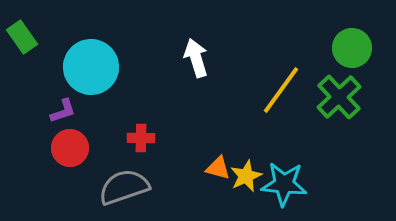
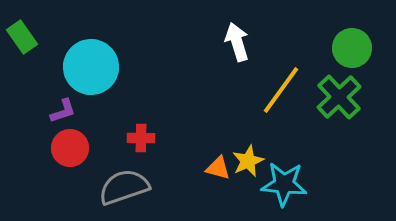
white arrow: moved 41 px right, 16 px up
yellow star: moved 2 px right, 15 px up
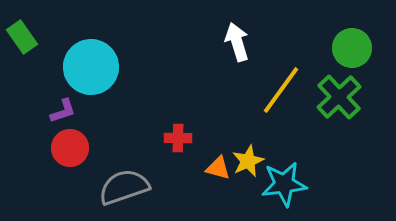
red cross: moved 37 px right
cyan star: rotated 12 degrees counterclockwise
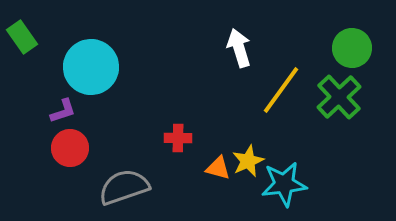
white arrow: moved 2 px right, 6 px down
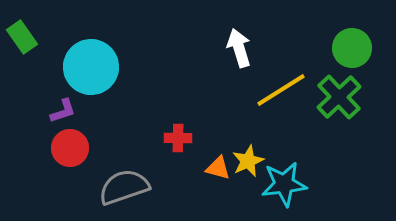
yellow line: rotated 22 degrees clockwise
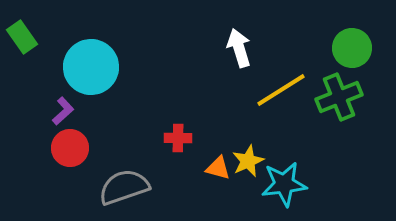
green cross: rotated 21 degrees clockwise
purple L-shape: rotated 24 degrees counterclockwise
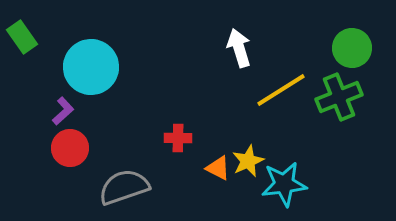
orange triangle: rotated 12 degrees clockwise
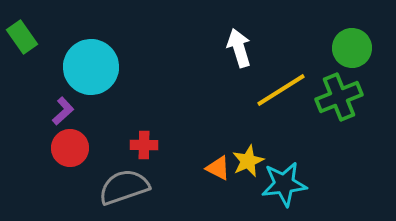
red cross: moved 34 px left, 7 px down
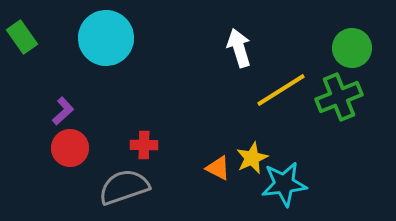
cyan circle: moved 15 px right, 29 px up
yellow star: moved 4 px right, 3 px up
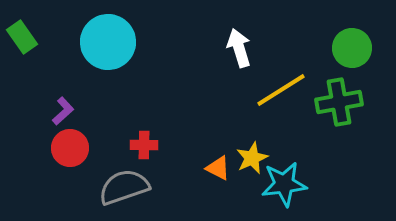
cyan circle: moved 2 px right, 4 px down
green cross: moved 5 px down; rotated 12 degrees clockwise
